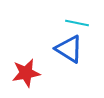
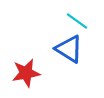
cyan line: moved 2 px up; rotated 25 degrees clockwise
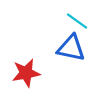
blue triangle: moved 2 px right, 1 px up; rotated 20 degrees counterclockwise
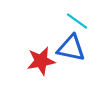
red star: moved 15 px right, 12 px up
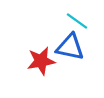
blue triangle: moved 1 px left, 1 px up
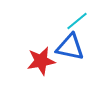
cyan line: rotated 75 degrees counterclockwise
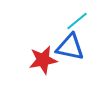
red star: moved 2 px right, 1 px up
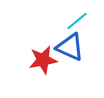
blue triangle: rotated 12 degrees clockwise
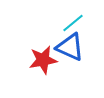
cyan line: moved 4 px left, 2 px down
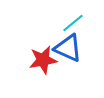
blue triangle: moved 2 px left, 1 px down
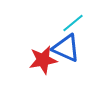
blue triangle: moved 2 px left
